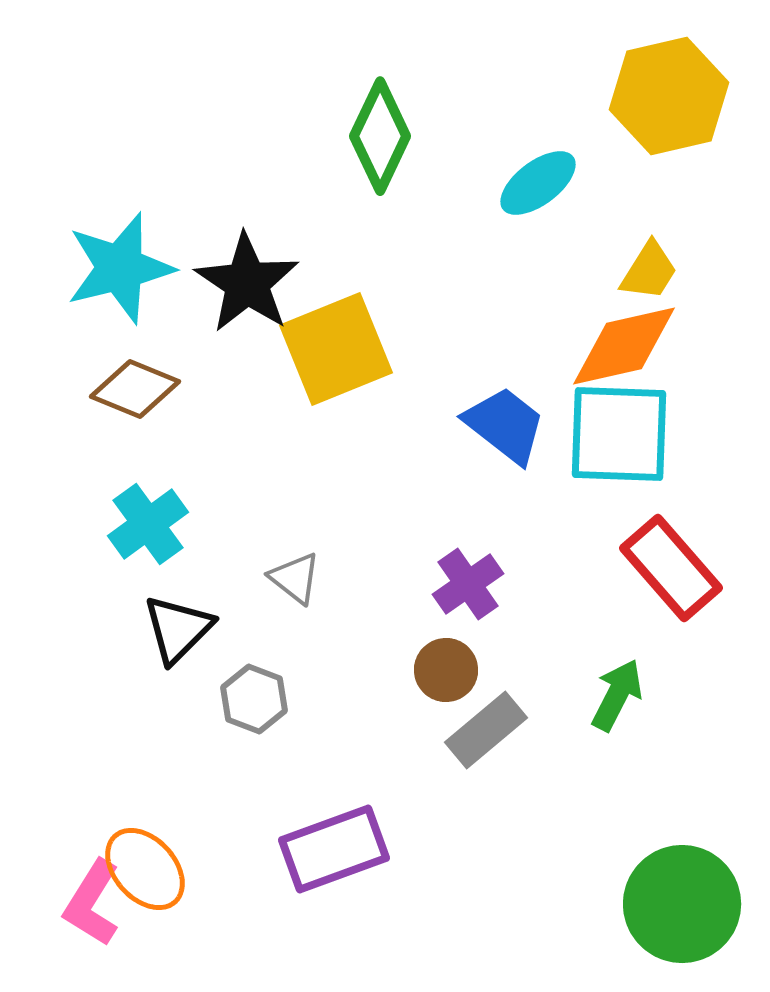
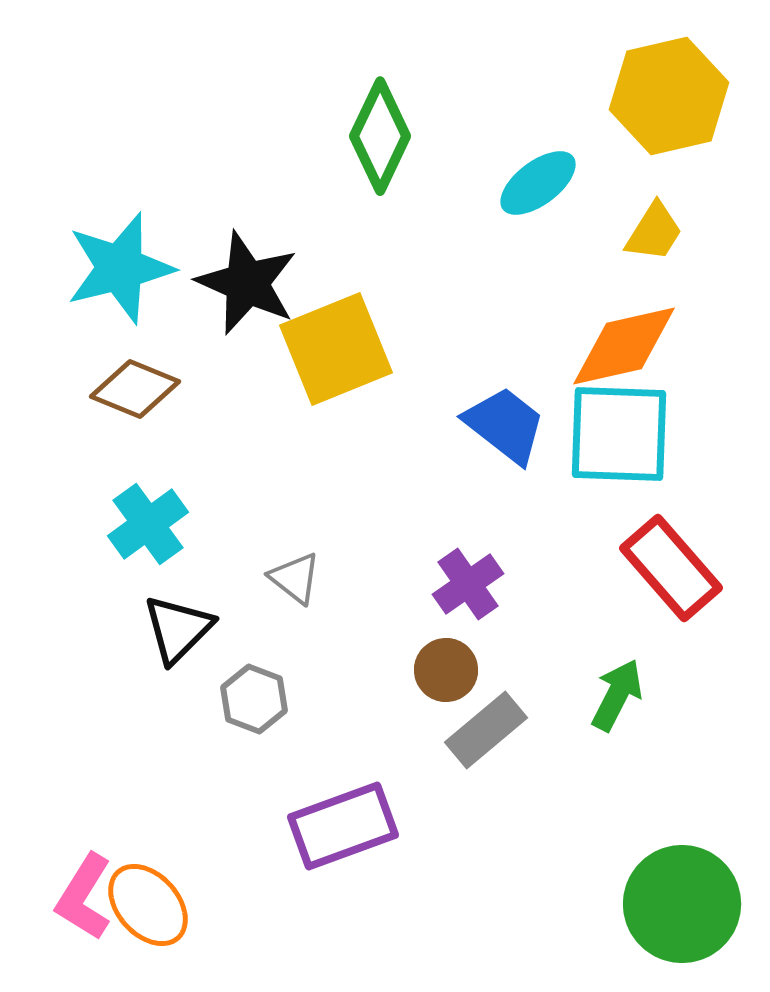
yellow trapezoid: moved 5 px right, 39 px up
black star: rotated 10 degrees counterclockwise
purple rectangle: moved 9 px right, 23 px up
orange ellipse: moved 3 px right, 36 px down
pink L-shape: moved 8 px left, 6 px up
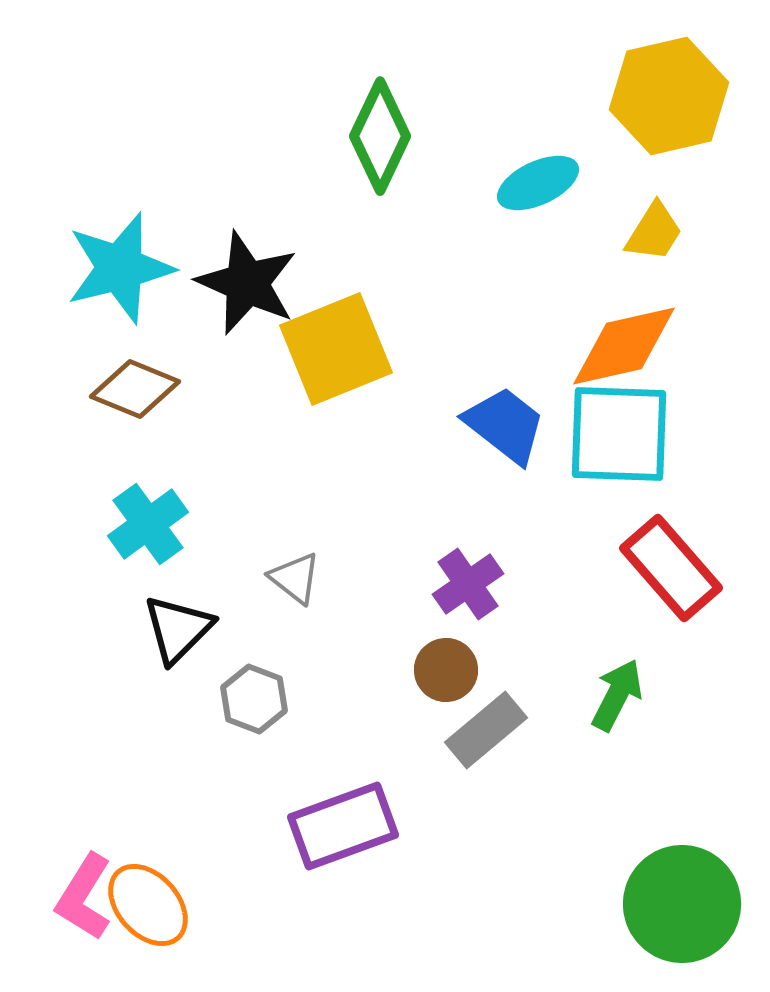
cyan ellipse: rotated 12 degrees clockwise
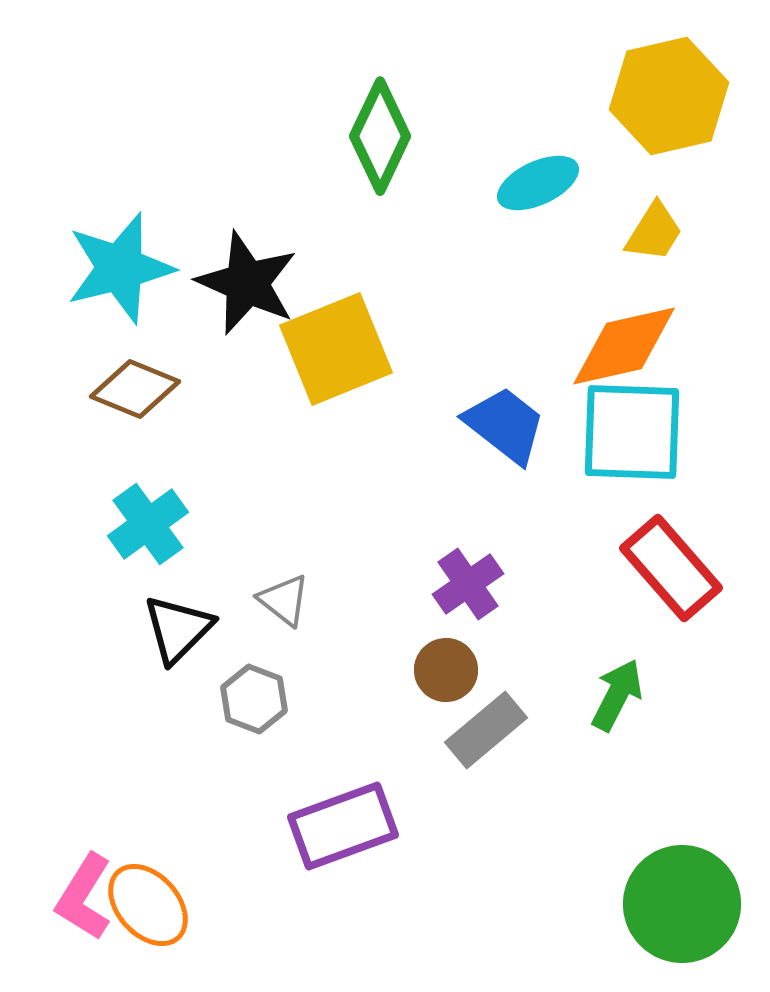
cyan square: moved 13 px right, 2 px up
gray triangle: moved 11 px left, 22 px down
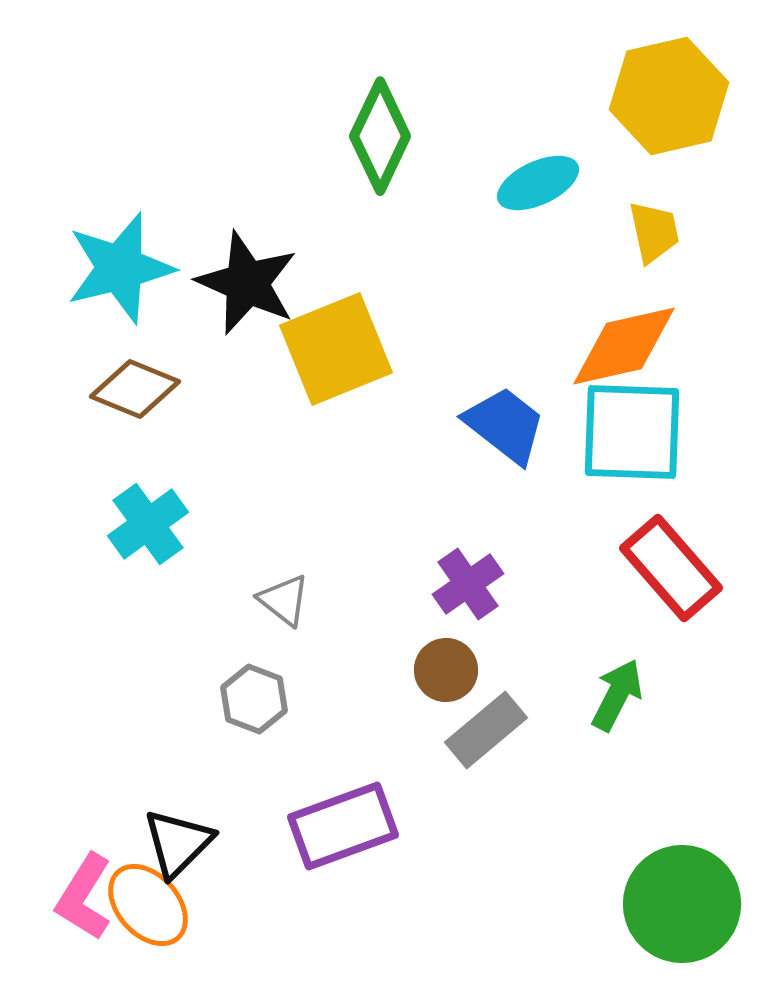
yellow trapezoid: rotated 44 degrees counterclockwise
black triangle: moved 214 px down
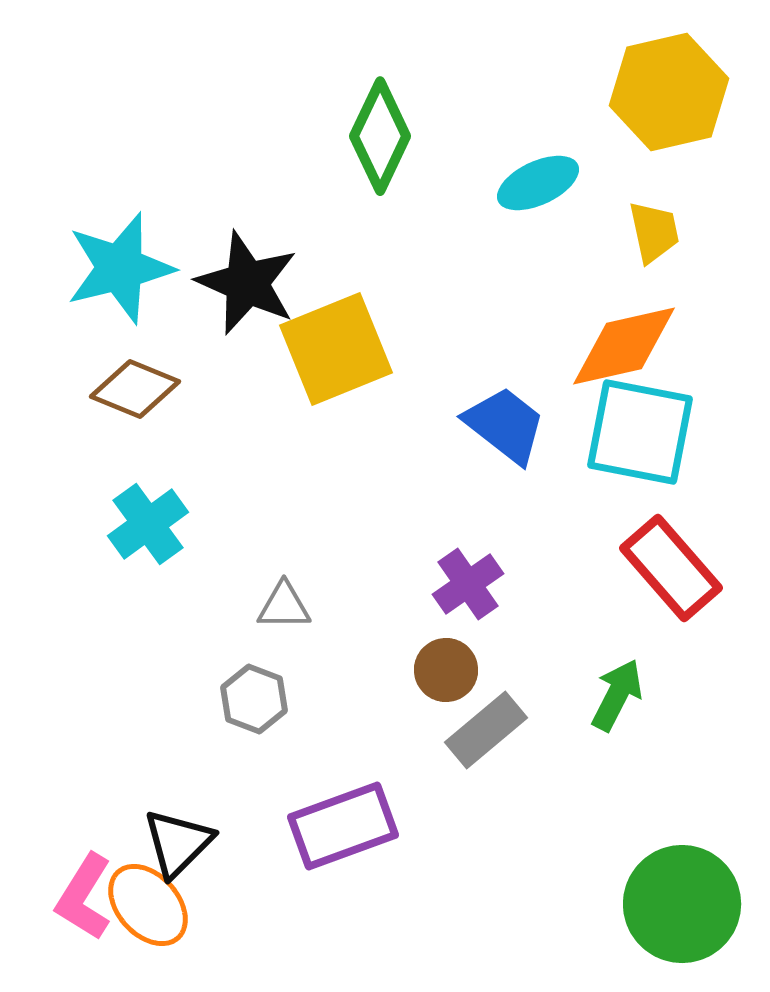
yellow hexagon: moved 4 px up
cyan square: moved 8 px right; rotated 9 degrees clockwise
gray triangle: moved 6 px down; rotated 38 degrees counterclockwise
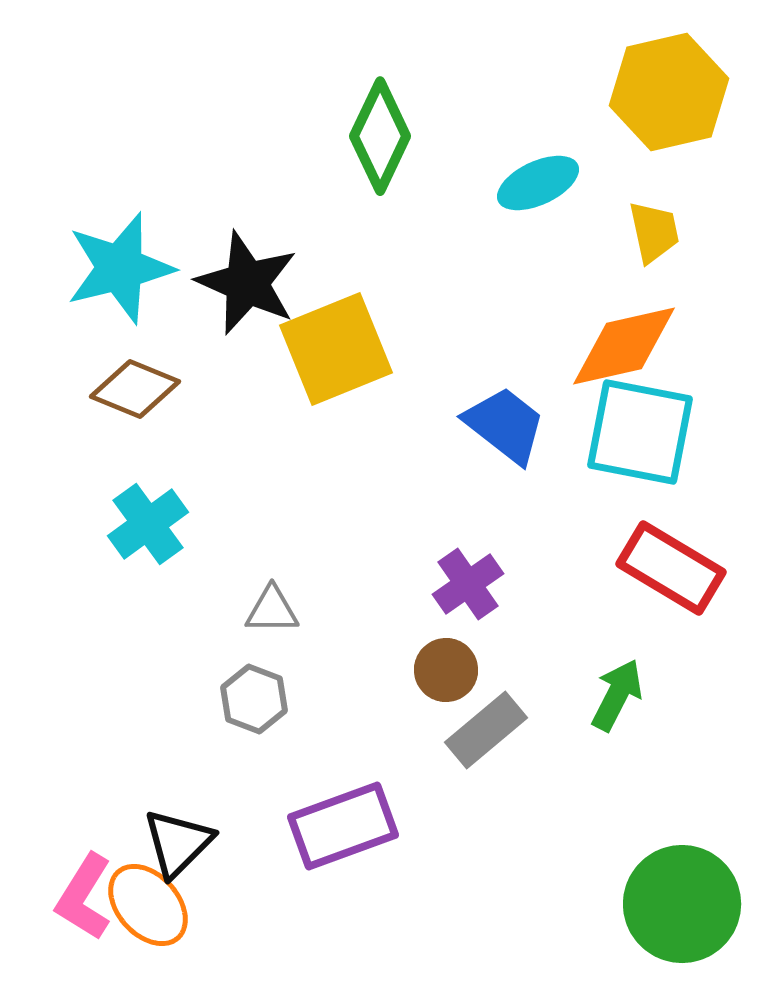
red rectangle: rotated 18 degrees counterclockwise
gray triangle: moved 12 px left, 4 px down
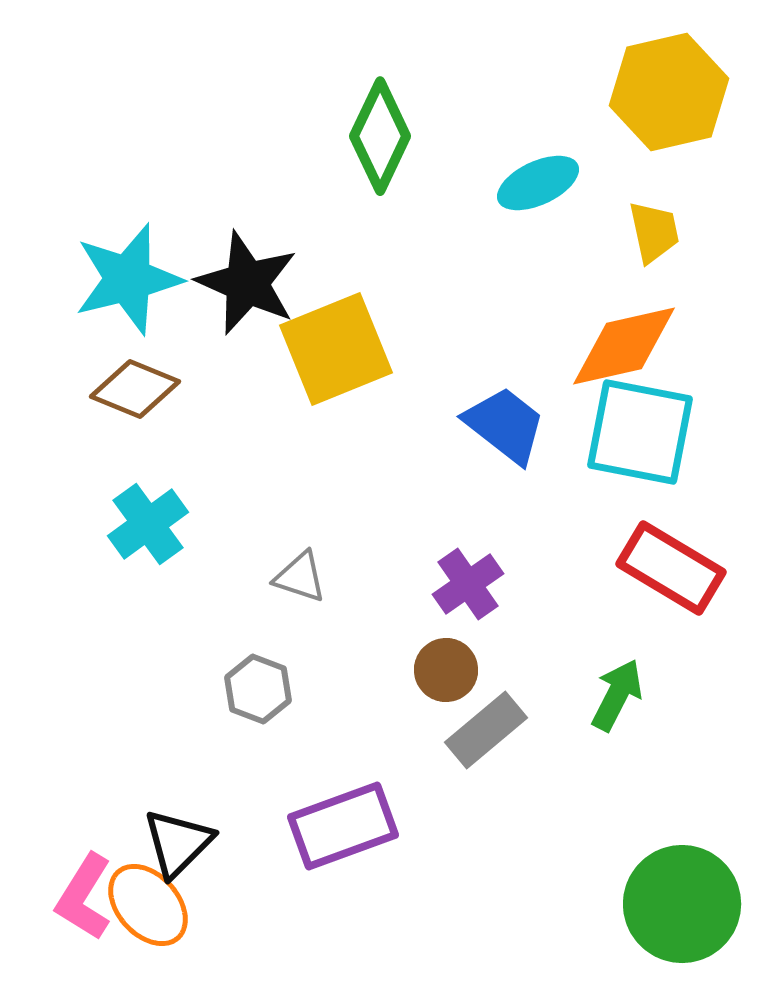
cyan star: moved 8 px right, 11 px down
gray triangle: moved 28 px right, 33 px up; rotated 18 degrees clockwise
gray hexagon: moved 4 px right, 10 px up
